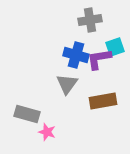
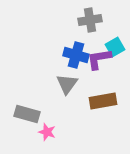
cyan square: rotated 12 degrees counterclockwise
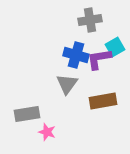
gray rectangle: rotated 25 degrees counterclockwise
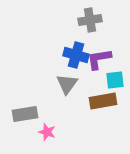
cyan square: moved 33 px down; rotated 24 degrees clockwise
gray rectangle: moved 2 px left
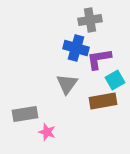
blue cross: moved 7 px up
cyan square: rotated 24 degrees counterclockwise
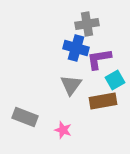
gray cross: moved 3 px left, 4 px down
gray triangle: moved 4 px right, 1 px down
gray rectangle: moved 3 px down; rotated 30 degrees clockwise
pink star: moved 16 px right, 2 px up
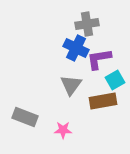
blue cross: rotated 10 degrees clockwise
pink star: rotated 18 degrees counterclockwise
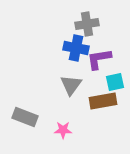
blue cross: rotated 15 degrees counterclockwise
cyan square: moved 2 px down; rotated 18 degrees clockwise
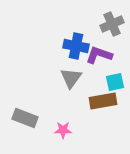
gray cross: moved 25 px right; rotated 15 degrees counterclockwise
blue cross: moved 2 px up
purple L-shape: moved 4 px up; rotated 28 degrees clockwise
gray triangle: moved 7 px up
gray rectangle: moved 1 px down
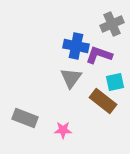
brown rectangle: rotated 48 degrees clockwise
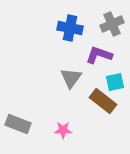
blue cross: moved 6 px left, 18 px up
gray rectangle: moved 7 px left, 6 px down
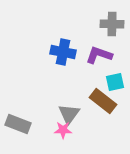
gray cross: rotated 25 degrees clockwise
blue cross: moved 7 px left, 24 px down
gray triangle: moved 2 px left, 36 px down
